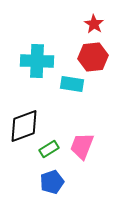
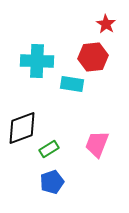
red star: moved 12 px right
black diamond: moved 2 px left, 2 px down
pink trapezoid: moved 15 px right, 2 px up
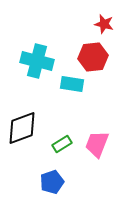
red star: moved 2 px left; rotated 18 degrees counterclockwise
cyan cross: rotated 12 degrees clockwise
green rectangle: moved 13 px right, 5 px up
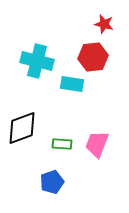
green rectangle: rotated 36 degrees clockwise
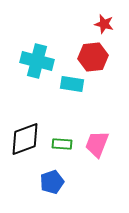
black diamond: moved 3 px right, 11 px down
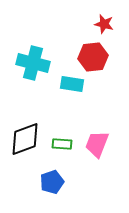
cyan cross: moved 4 px left, 2 px down
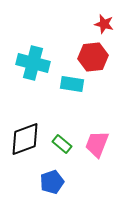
green rectangle: rotated 36 degrees clockwise
